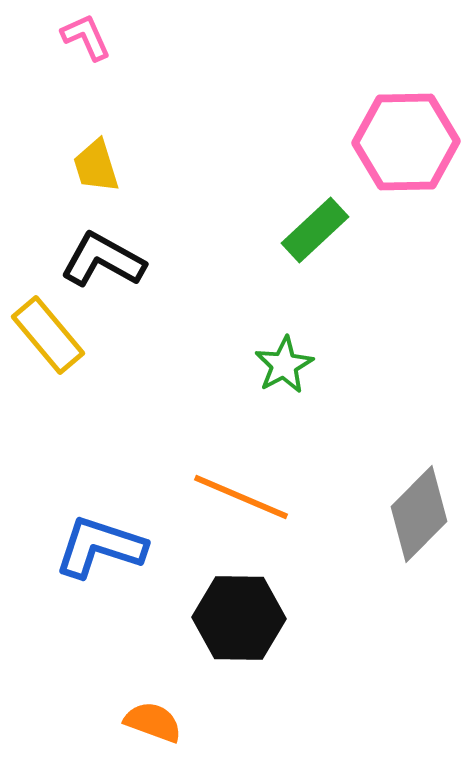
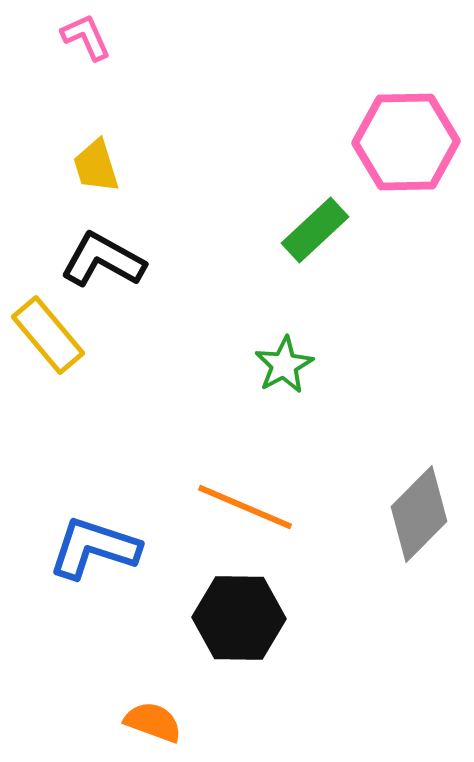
orange line: moved 4 px right, 10 px down
blue L-shape: moved 6 px left, 1 px down
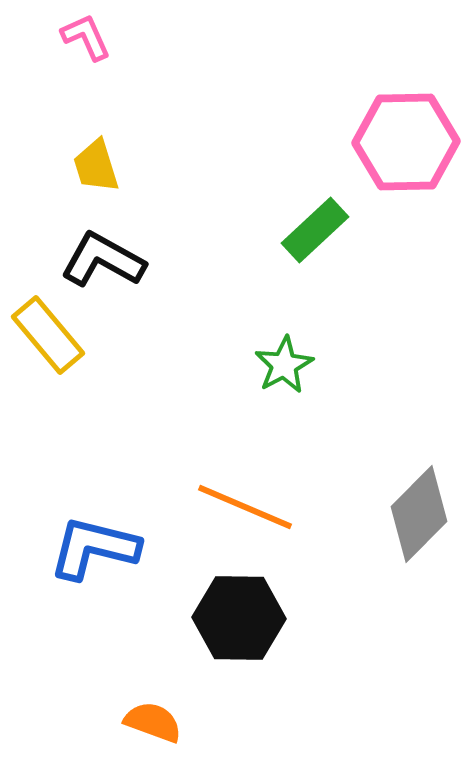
blue L-shape: rotated 4 degrees counterclockwise
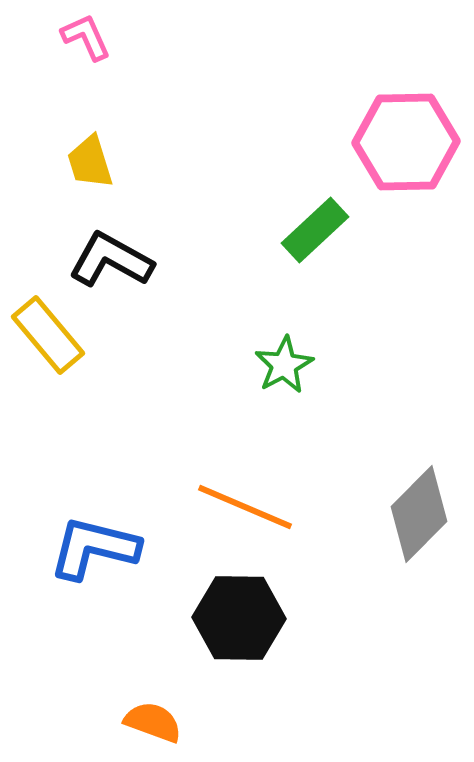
yellow trapezoid: moved 6 px left, 4 px up
black L-shape: moved 8 px right
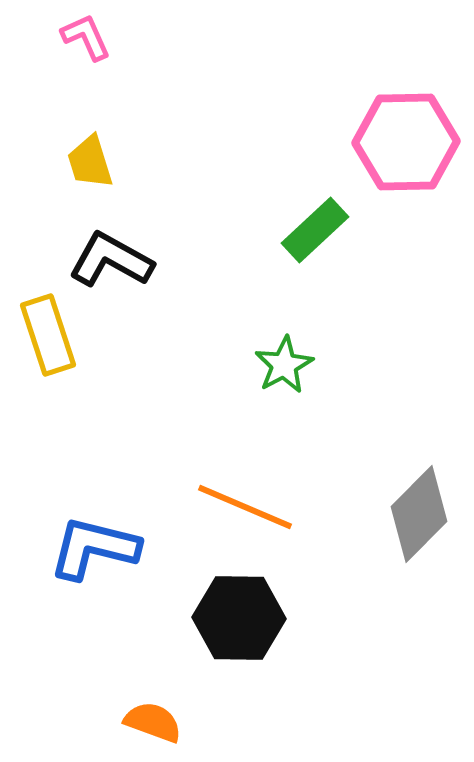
yellow rectangle: rotated 22 degrees clockwise
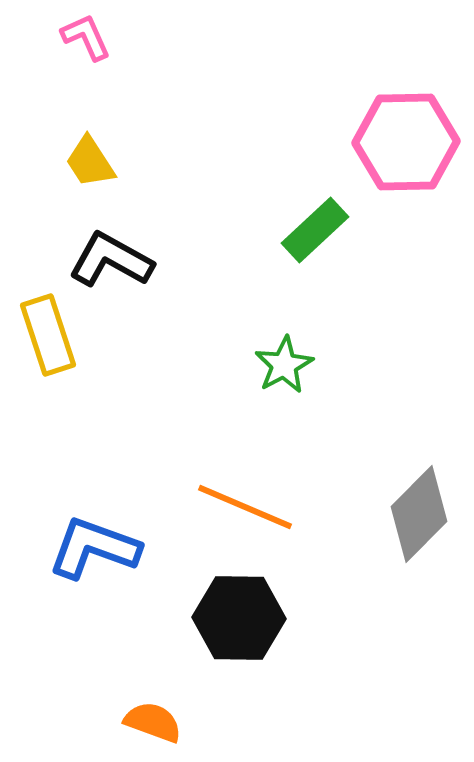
yellow trapezoid: rotated 16 degrees counterclockwise
blue L-shape: rotated 6 degrees clockwise
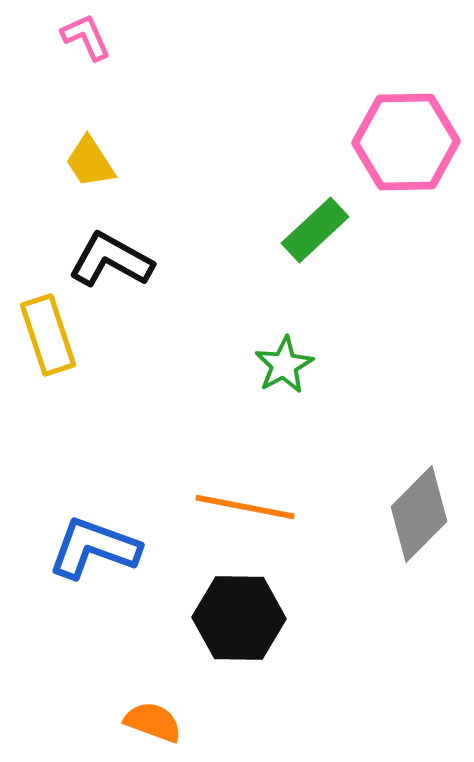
orange line: rotated 12 degrees counterclockwise
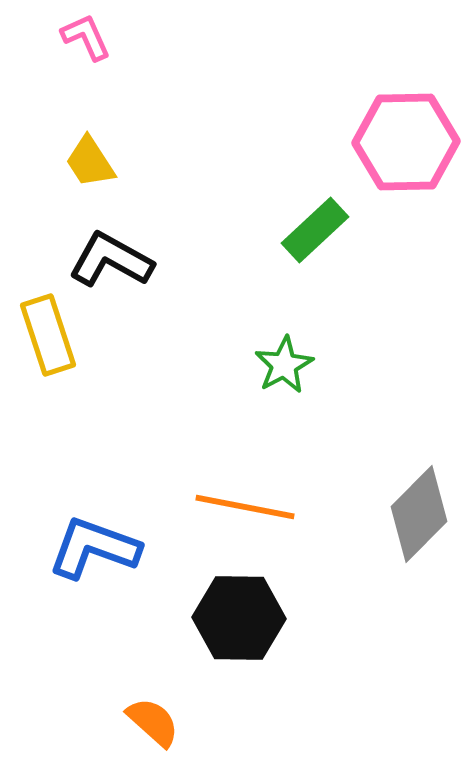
orange semicircle: rotated 22 degrees clockwise
